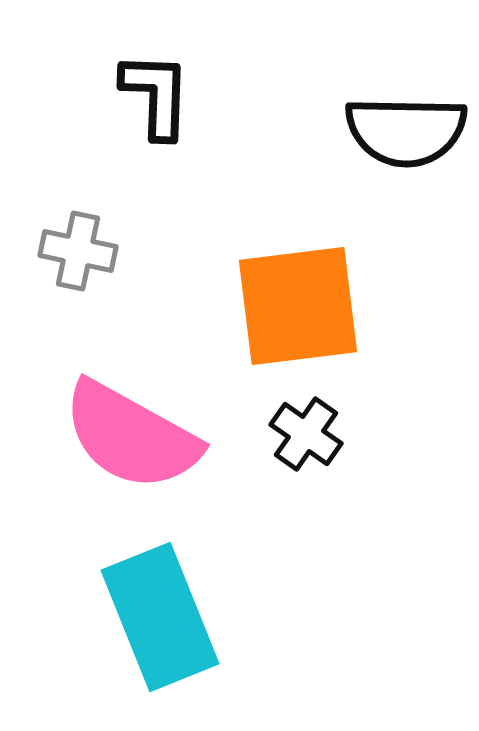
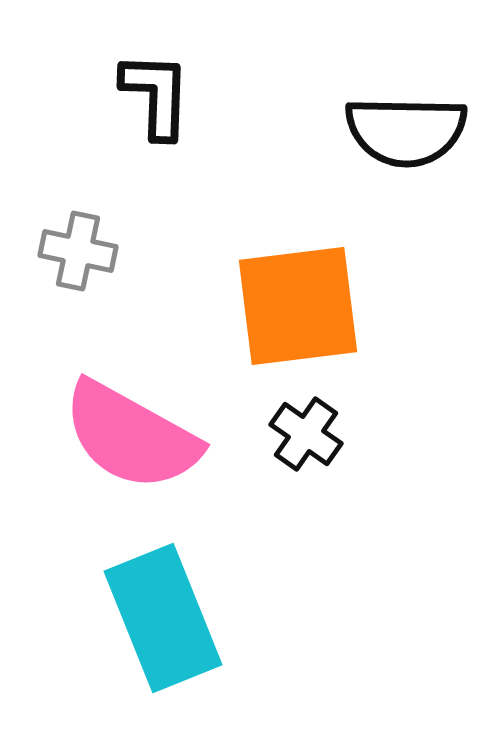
cyan rectangle: moved 3 px right, 1 px down
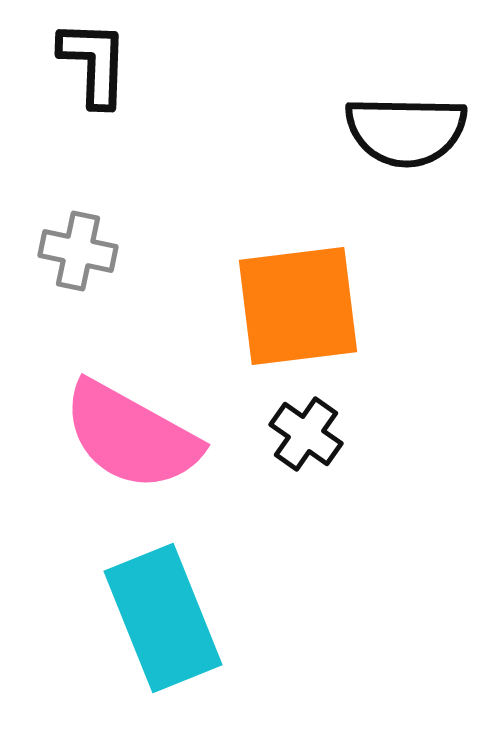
black L-shape: moved 62 px left, 32 px up
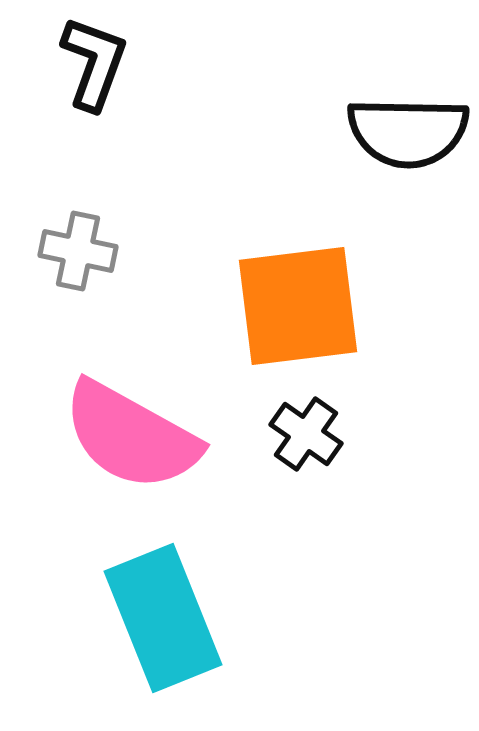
black L-shape: rotated 18 degrees clockwise
black semicircle: moved 2 px right, 1 px down
